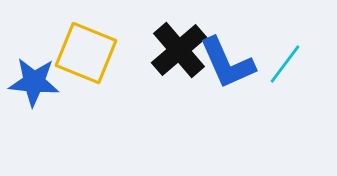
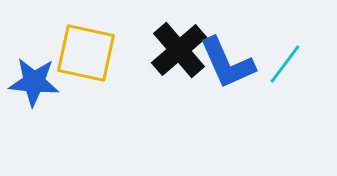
yellow square: rotated 10 degrees counterclockwise
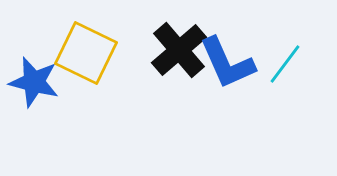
yellow square: rotated 14 degrees clockwise
blue star: rotated 9 degrees clockwise
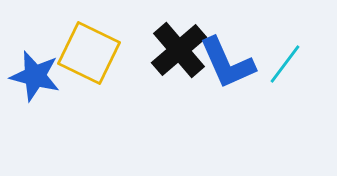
yellow square: moved 3 px right
blue star: moved 1 px right, 6 px up
